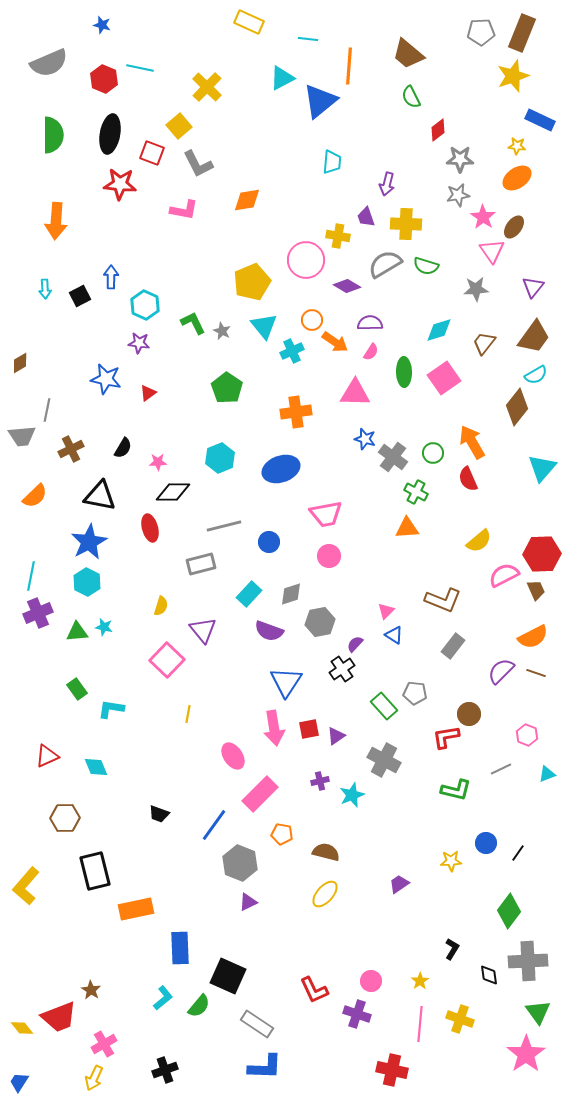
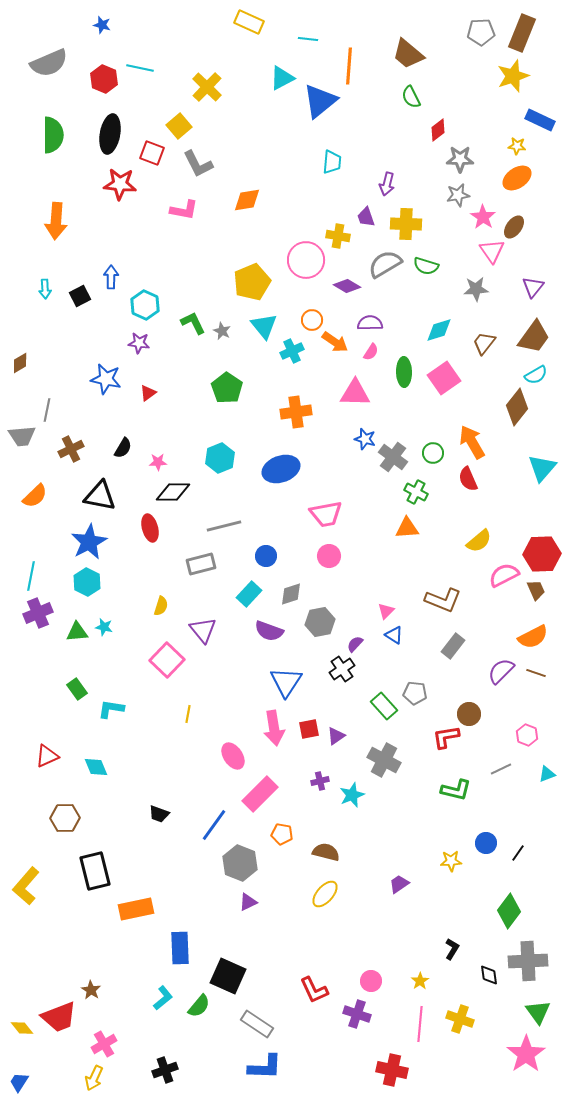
blue circle at (269, 542): moved 3 px left, 14 px down
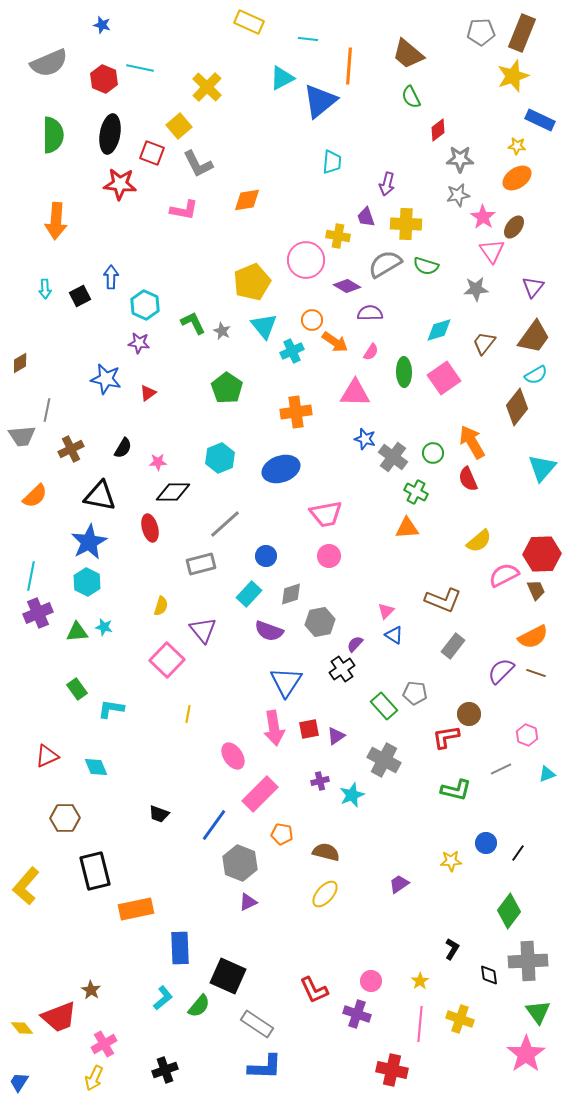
purple semicircle at (370, 323): moved 10 px up
gray line at (224, 526): moved 1 px right, 2 px up; rotated 28 degrees counterclockwise
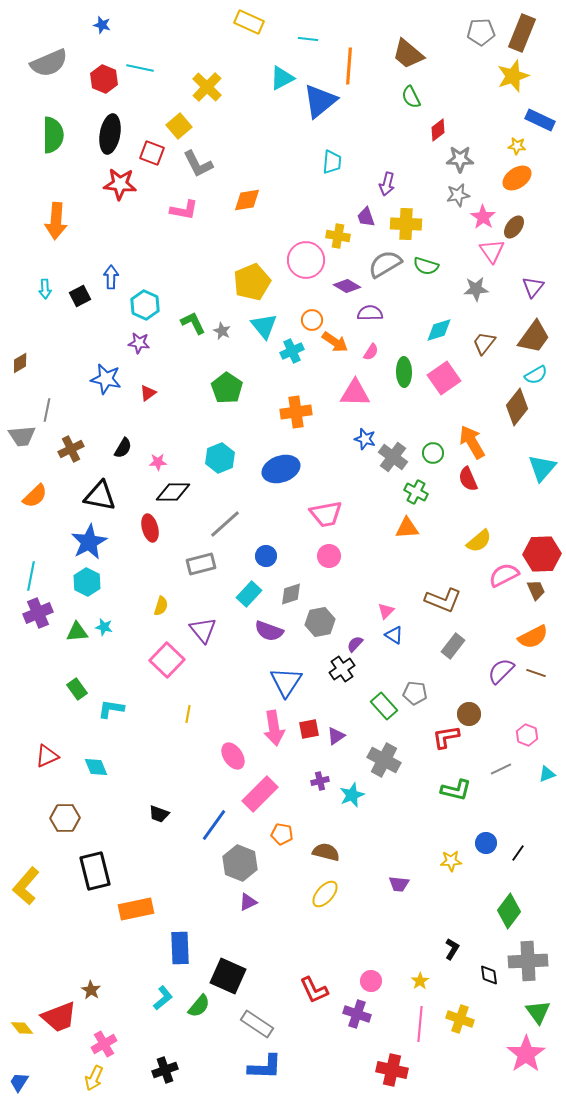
purple trapezoid at (399, 884): rotated 140 degrees counterclockwise
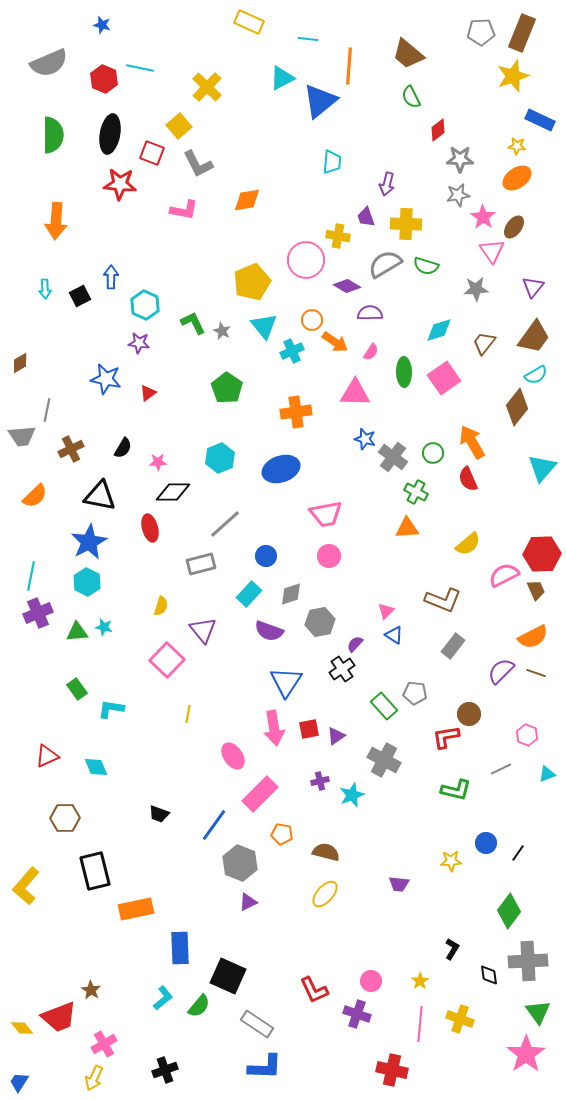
yellow semicircle at (479, 541): moved 11 px left, 3 px down
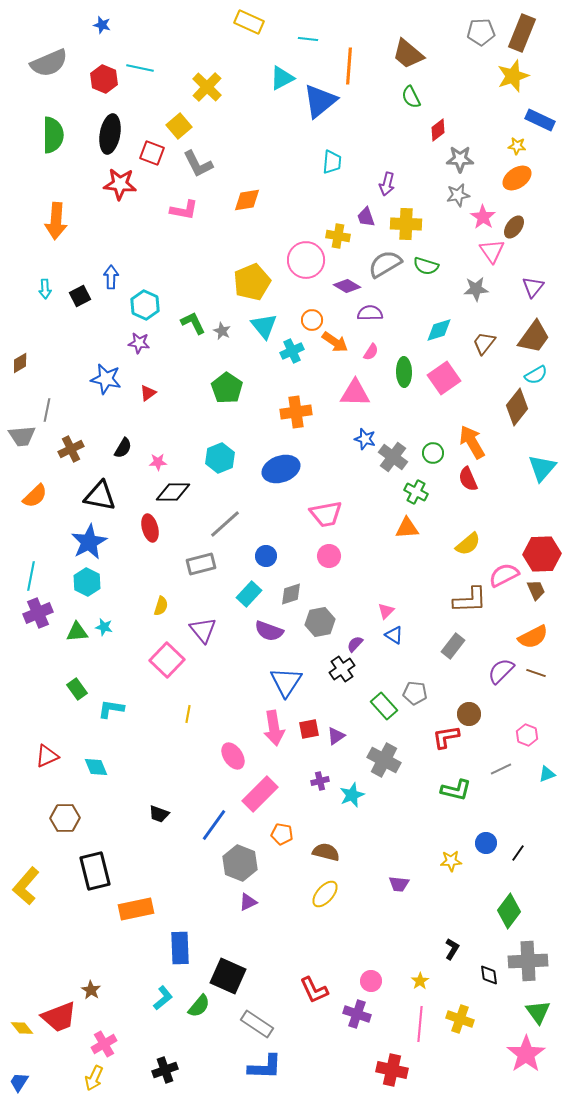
brown L-shape at (443, 600): moved 27 px right; rotated 24 degrees counterclockwise
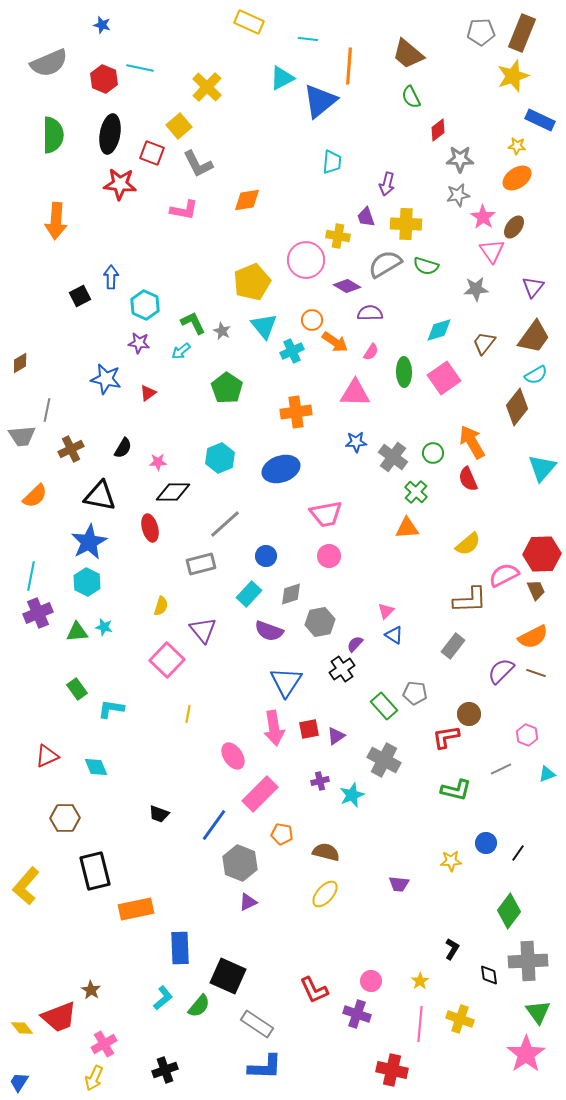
cyan arrow at (45, 289): moved 136 px right, 62 px down; rotated 54 degrees clockwise
blue star at (365, 439): moved 9 px left, 3 px down; rotated 20 degrees counterclockwise
green cross at (416, 492): rotated 15 degrees clockwise
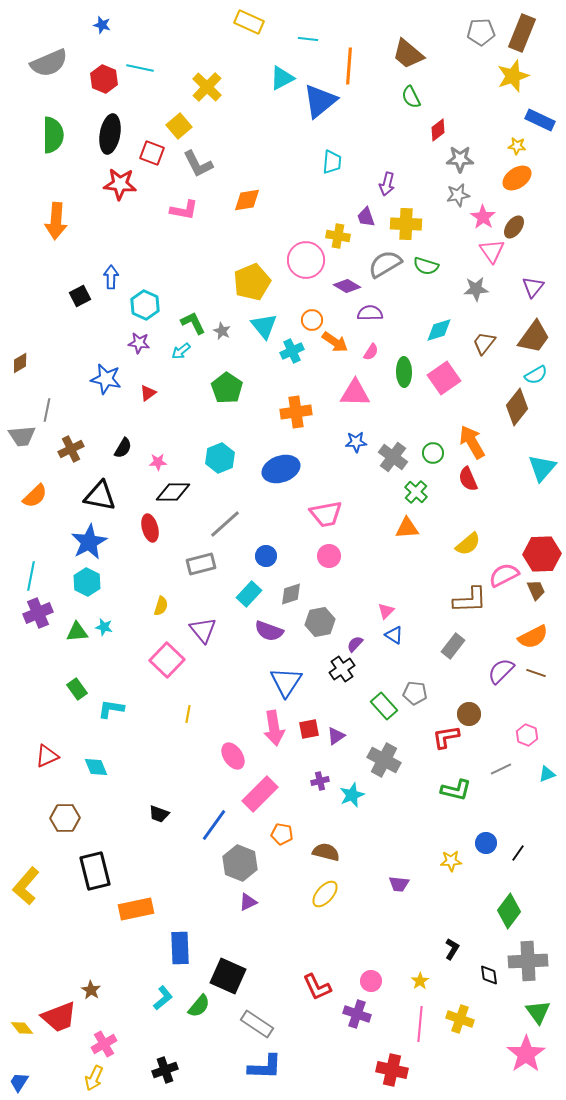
red L-shape at (314, 990): moved 3 px right, 3 px up
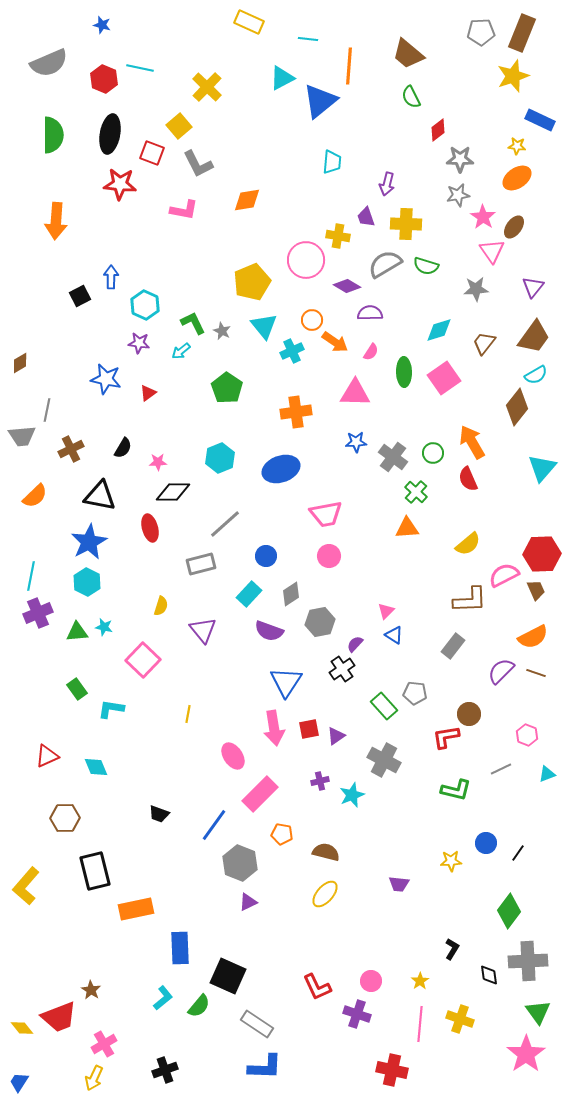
gray diamond at (291, 594): rotated 15 degrees counterclockwise
pink square at (167, 660): moved 24 px left
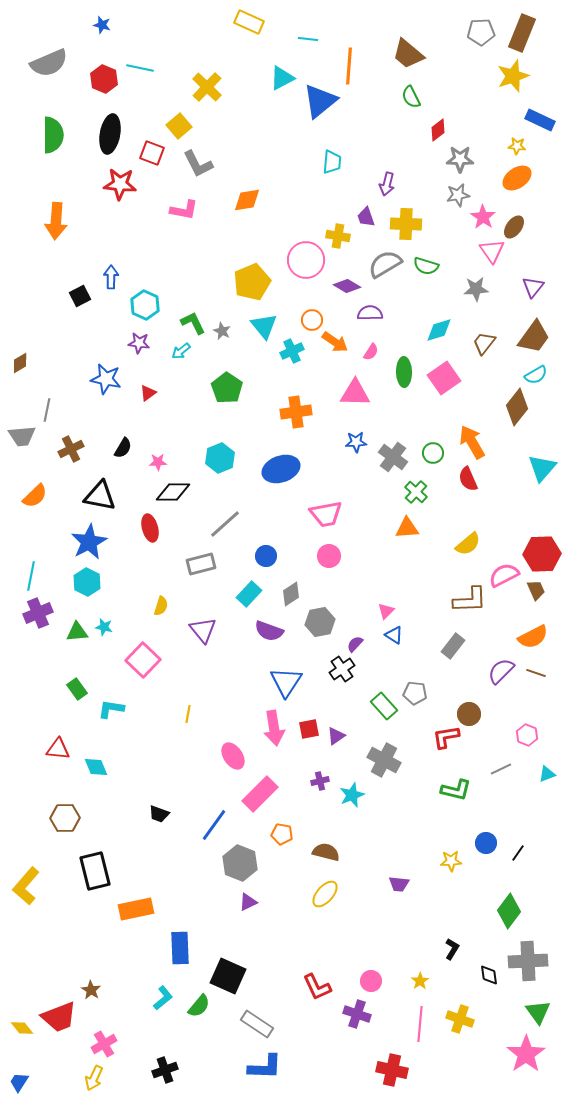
red triangle at (47, 756): moved 11 px right, 7 px up; rotated 30 degrees clockwise
